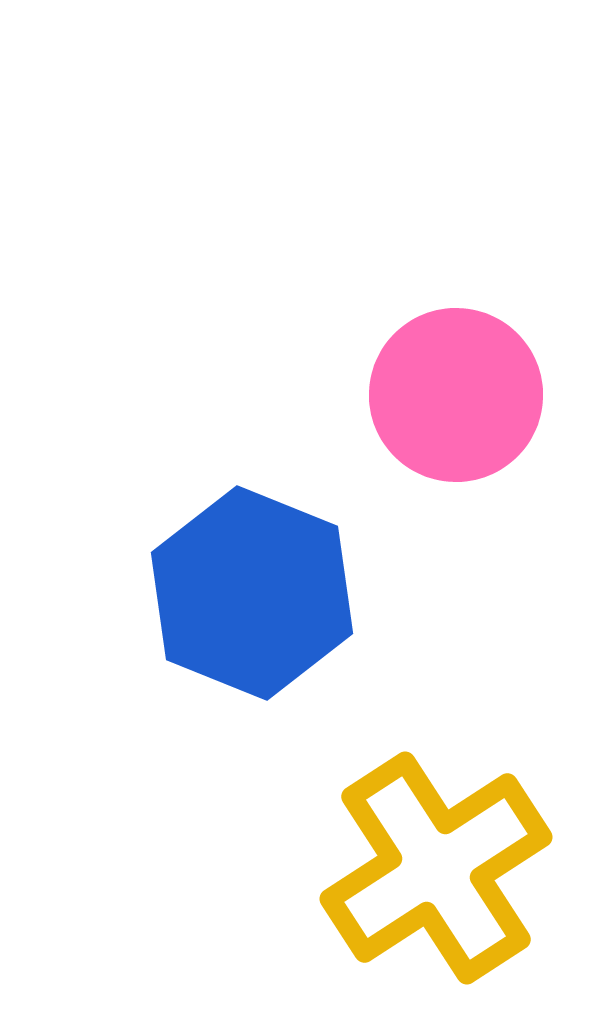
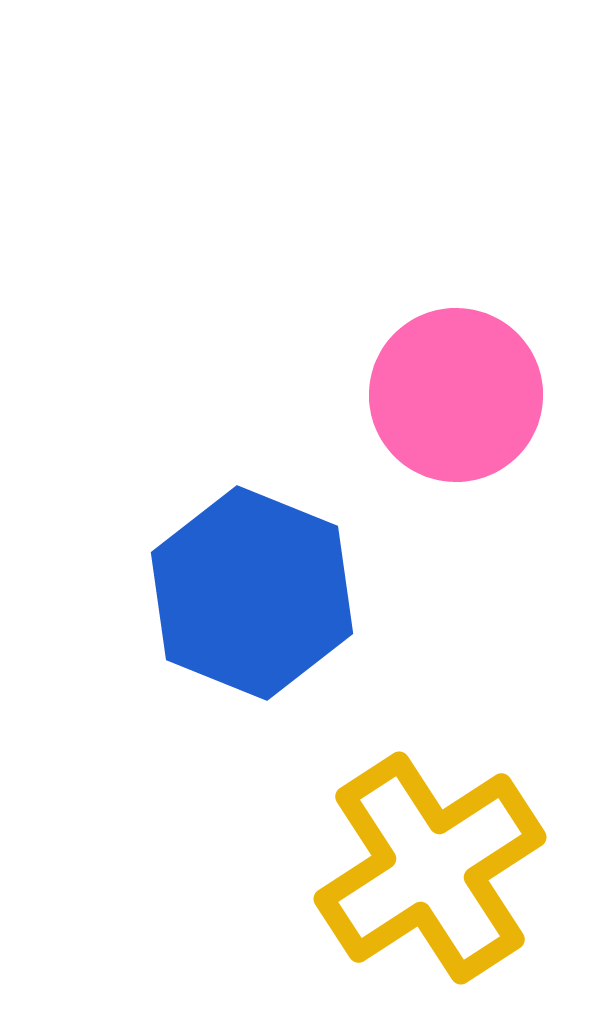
yellow cross: moved 6 px left
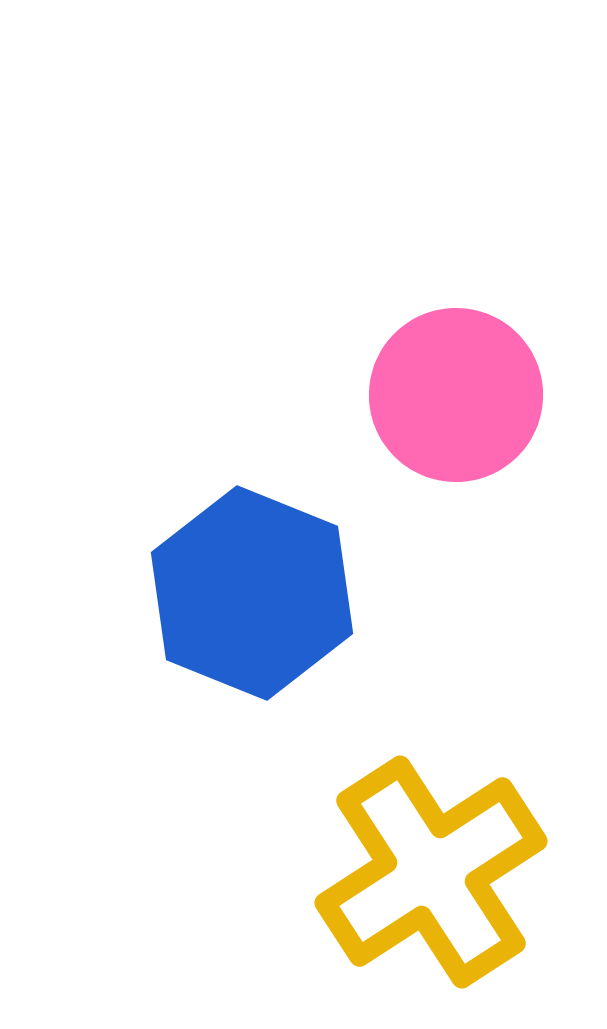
yellow cross: moved 1 px right, 4 px down
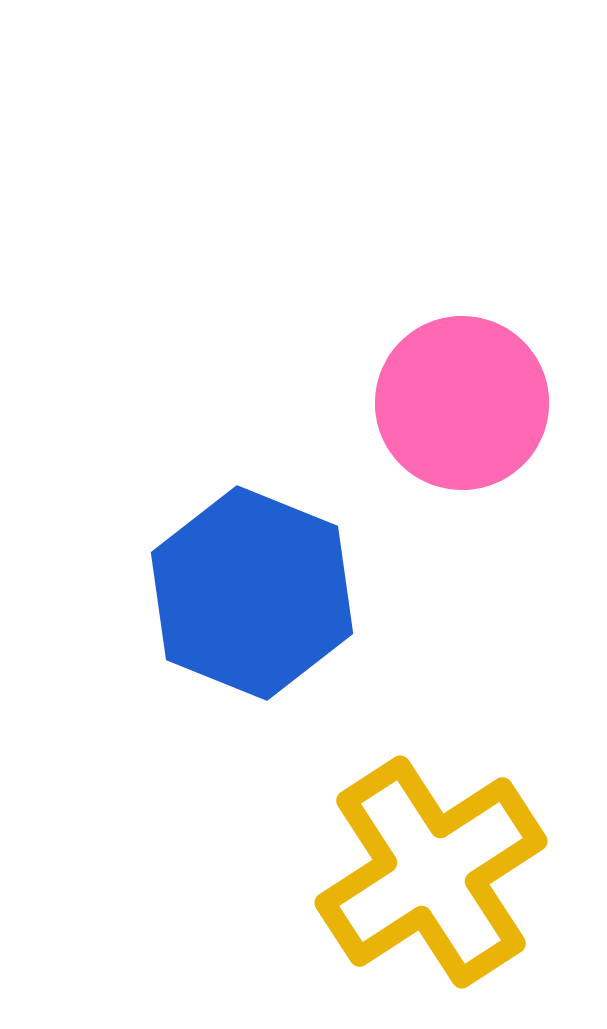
pink circle: moved 6 px right, 8 px down
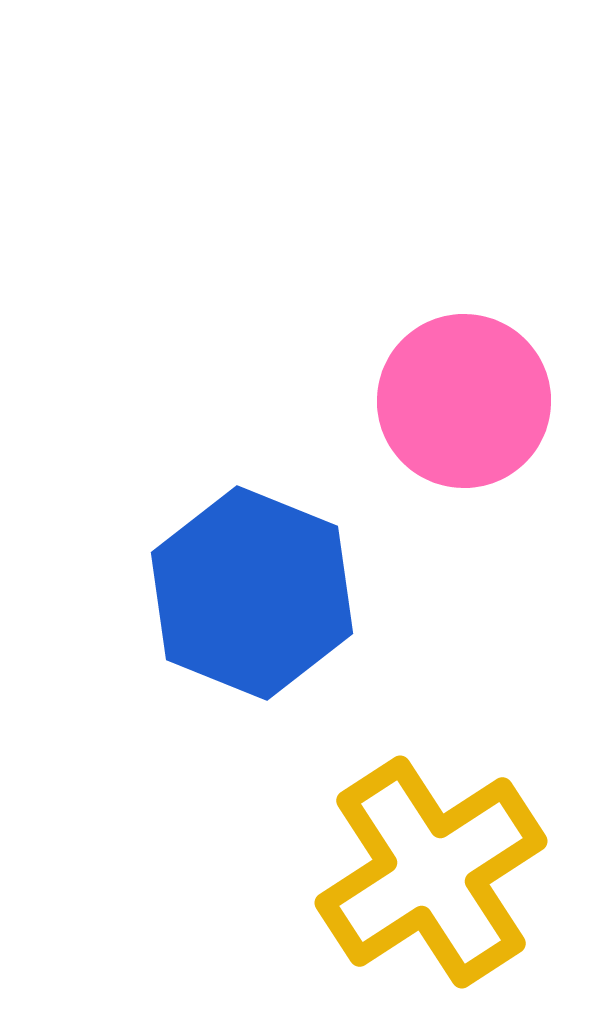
pink circle: moved 2 px right, 2 px up
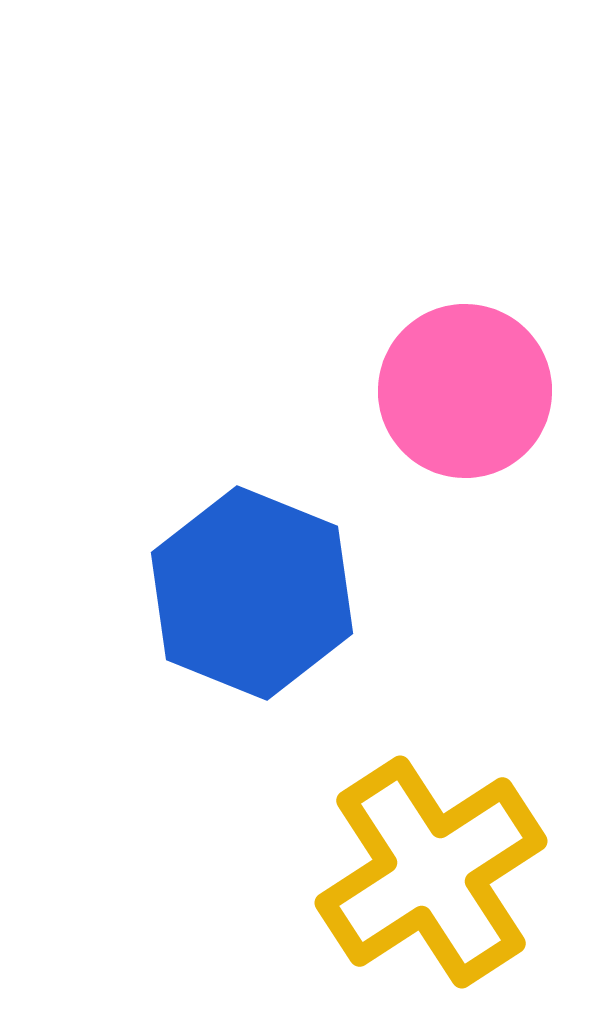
pink circle: moved 1 px right, 10 px up
